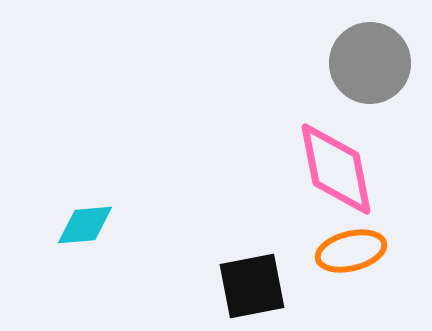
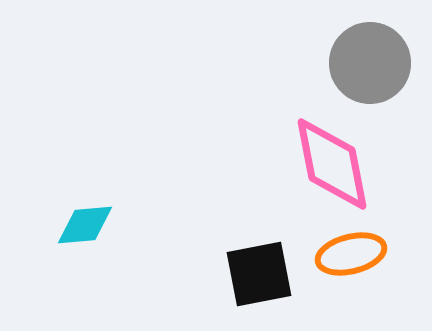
pink diamond: moved 4 px left, 5 px up
orange ellipse: moved 3 px down
black square: moved 7 px right, 12 px up
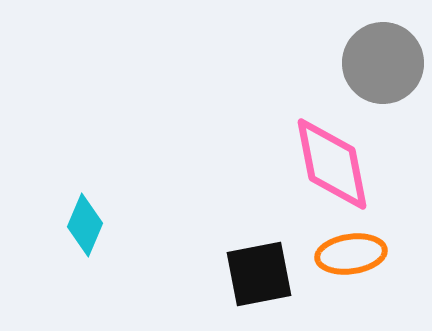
gray circle: moved 13 px right
cyan diamond: rotated 62 degrees counterclockwise
orange ellipse: rotated 6 degrees clockwise
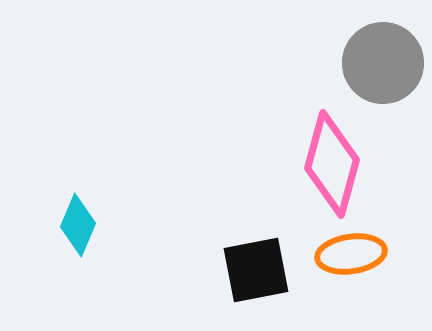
pink diamond: rotated 26 degrees clockwise
cyan diamond: moved 7 px left
black square: moved 3 px left, 4 px up
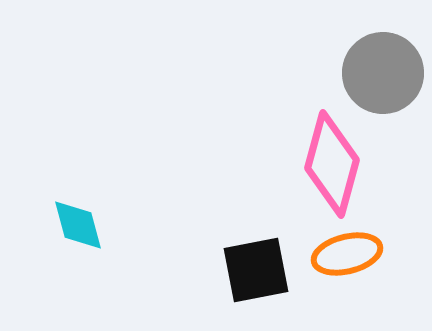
gray circle: moved 10 px down
cyan diamond: rotated 38 degrees counterclockwise
orange ellipse: moved 4 px left; rotated 6 degrees counterclockwise
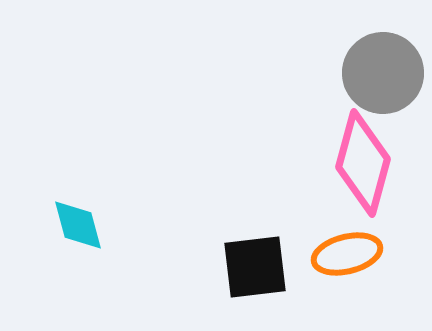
pink diamond: moved 31 px right, 1 px up
black square: moved 1 px left, 3 px up; rotated 4 degrees clockwise
